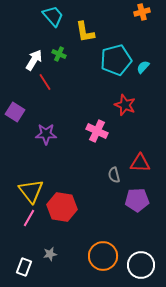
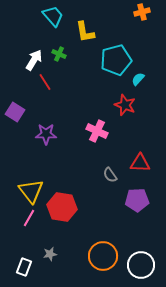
cyan semicircle: moved 5 px left, 12 px down
gray semicircle: moved 4 px left; rotated 21 degrees counterclockwise
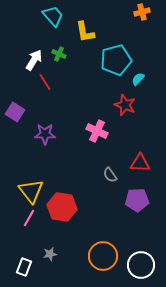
purple star: moved 1 px left
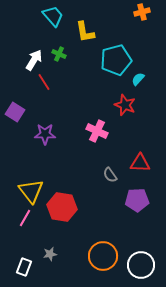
red line: moved 1 px left
pink line: moved 4 px left
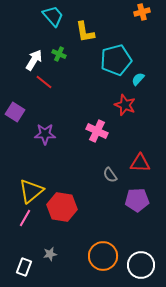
red line: rotated 18 degrees counterclockwise
yellow triangle: rotated 28 degrees clockwise
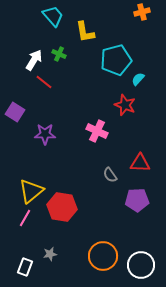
white rectangle: moved 1 px right
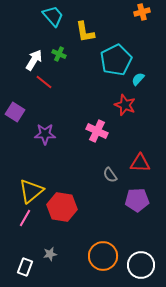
cyan pentagon: rotated 12 degrees counterclockwise
